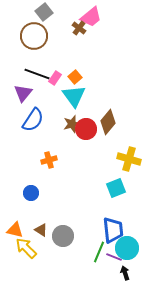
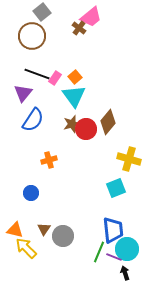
gray square: moved 2 px left
brown circle: moved 2 px left
brown triangle: moved 3 px right, 1 px up; rotated 32 degrees clockwise
cyan circle: moved 1 px down
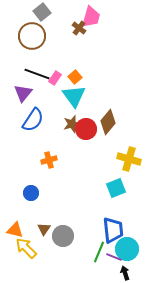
pink trapezoid: rotated 35 degrees counterclockwise
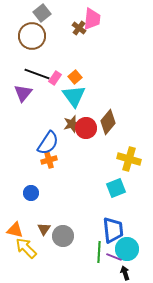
gray square: moved 1 px down
pink trapezoid: moved 1 px right, 2 px down; rotated 10 degrees counterclockwise
blue semicircle: moved 15 px right, 23 px down
red circle: moved 1 px up
green line: rotated 20 degrees counterclockwise
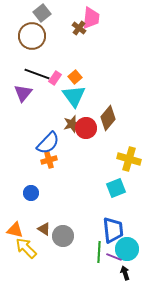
pink trapezoid: moved 1 px left, 1 px up
brown diamond: moved 4 px up
blue semicircle: rotated 10 degrees clockwise
brown triangle: rotated 32 degrees counterclockwise
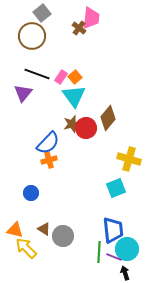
pink rectangle: moved 6 px right, 1 px up
